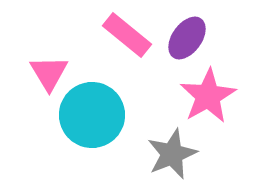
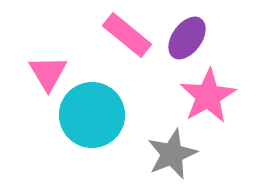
pink triangle: moved 1 px left
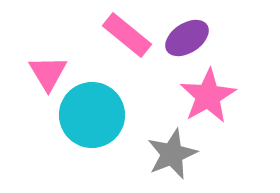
purple ellipse: rotated 21 degrees clockwise
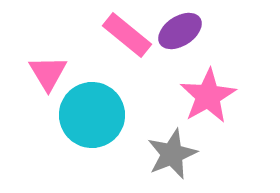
purple ellipse: moved 7 px left, 7 px up
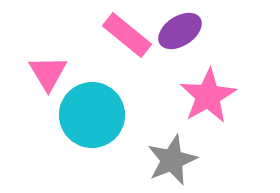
gray star: moved 6 px down
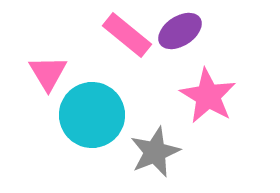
pink star: rotated 12 degrees counterclockwise
gray star: moved 17 px left, 8 px up
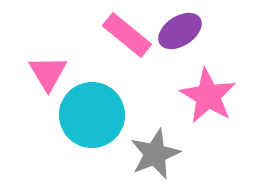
gray star: moved 2 px down
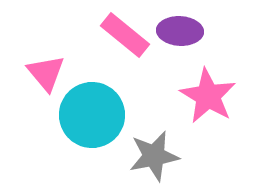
purple ellipse: rotated 36 degrees clockwise
pink rectangle: moved 2 px left
pink triangle: moved 2 px left; rotated 9 degrees counterclockwise
gray star: moved 1 px left, 2 px down; rotated 12 degrees clockwise
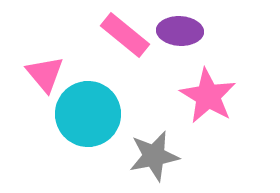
pink triangle: moved 1 px left, 1 px down
cyan circle: moved 4 px left, 1 px up
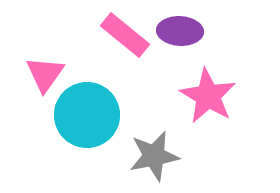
pink triangle: rotated 15 degrees clockwise
cyan circle: moved 1 px left, 1 px down
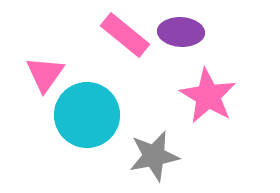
purple ellipse: moved 1 px right, 1 px down
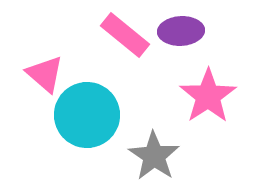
purple ellipse: moved 1 px up; rotated 6 degrees counterclockwise
pink triangle: rotated 24 degrees counterclockwise
pink star: rotated 8 degrees clockwise
gray star: rotated 27 degrees counterclockwise
